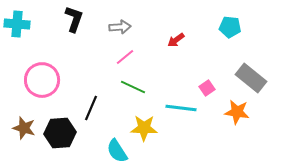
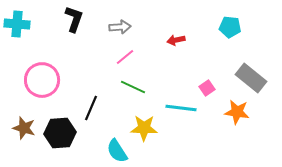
red arrow: rotated 24 degrees clockwise
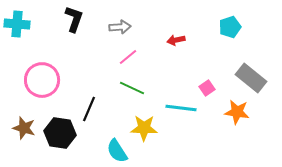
cyan pentagon: rotated 25 degrees counterclockwise
pink line: moved 3 px right
green line: moved 1 px left, 1 px down
black line: moved 2 px left, 1 px down
black hexagon: rotated 12 degrees clockwise
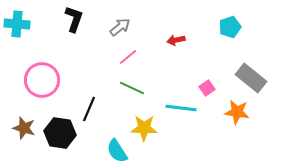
gray arrow: rotated 35 degrees counterclockwise
